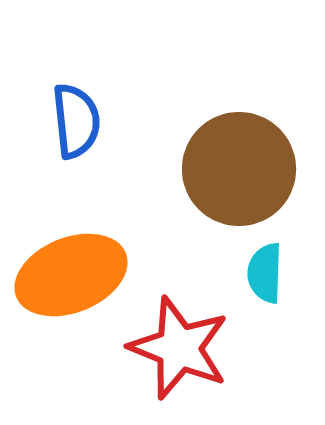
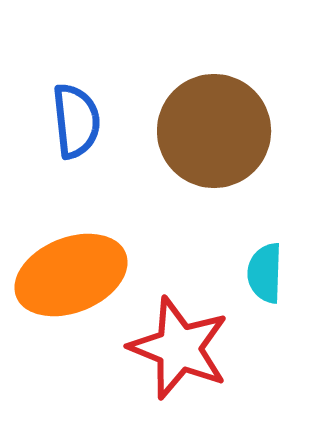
brown circle: moved 25 px left, 38 px up
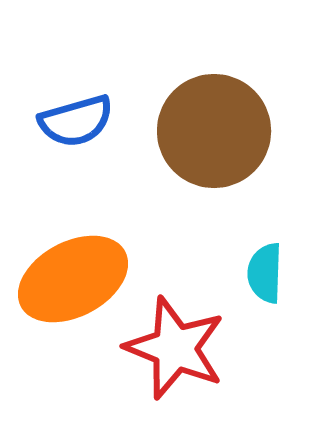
blue semicircle: rotated 80 degrees clockwise
orange ellipse: moved 2 px right, 4 px down; rotated 6 degrees counterclockwise
red star: moved 4 px left
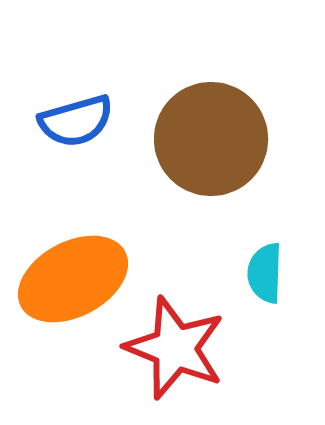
brown circle: moved 3 px left, 8 px down
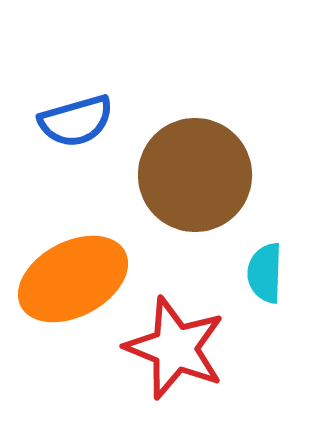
brown circle: moved 16 px left, 36 px down
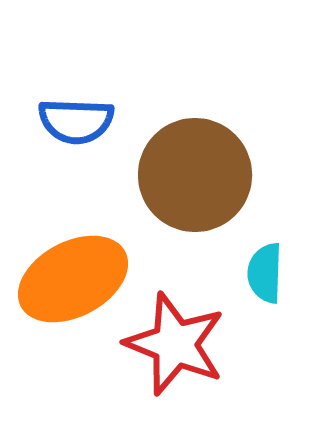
blue semicircle: rotated 18 degrees clockwise
red star: moved 4 px up
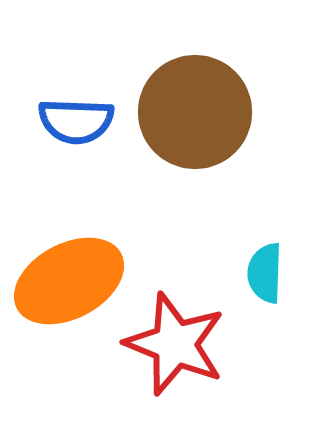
brown circle: moved 63 px up
orange ellipse: moved 4 px left, 2 px down
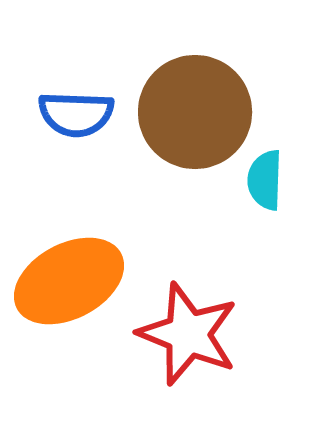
blue semicircle: moved 7 px up
cyan semicircle: moved 93 px up
red star: moved 13 px right, 10 px up
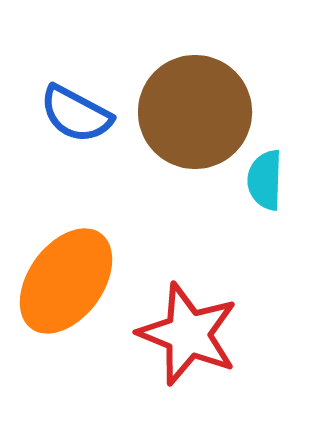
blue semicircle: rotated 26 degrees clockwise
orange ellipse: moved 3 px left; rotated 26 degrees counterclockwise
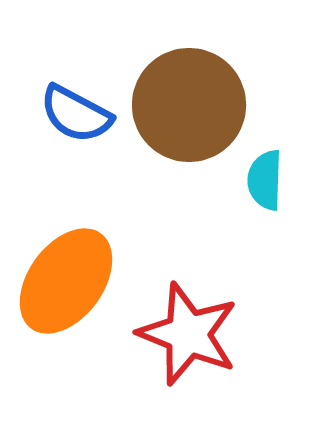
brown circle: moved 6 px left, 7 px up
